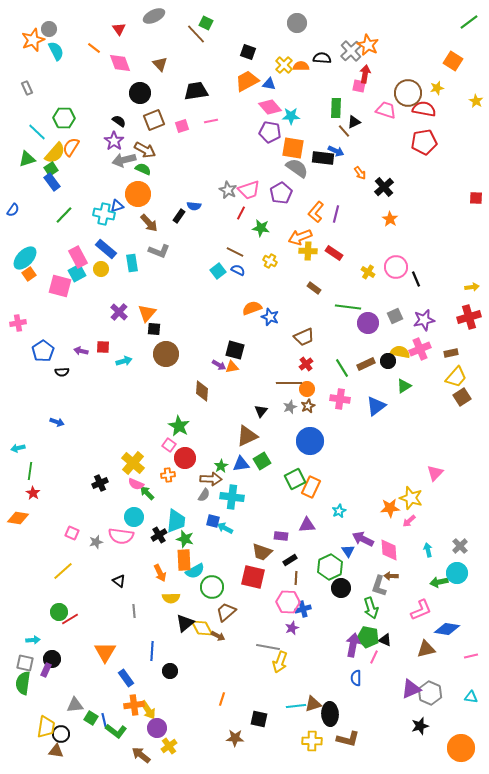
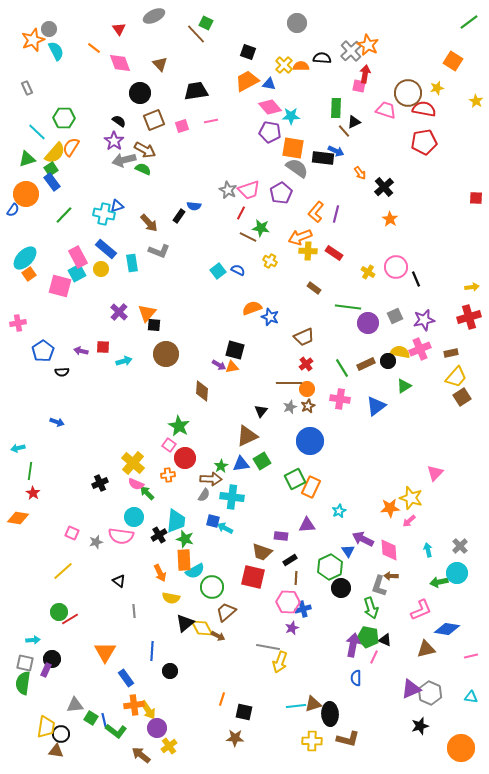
orange circle at (138, 194): moved 112 px left
brown line at (235, 252): moved 13 px right, 15 px up
black square at (154, 329): moved 4 px up
yellow semicircle at (171, 598): rotated 12 degrees clockwise
black square at (259, 719): moved 15 px left, 7 px up
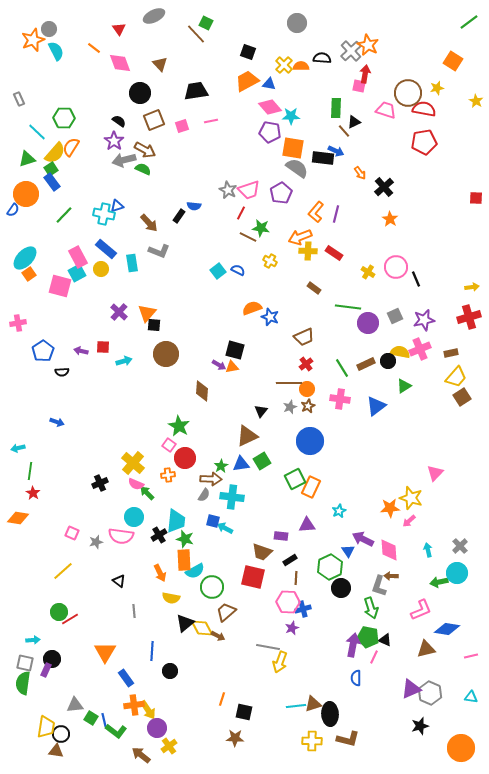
gray rectangle at (27, 88): moved 8 px left, 11 px down
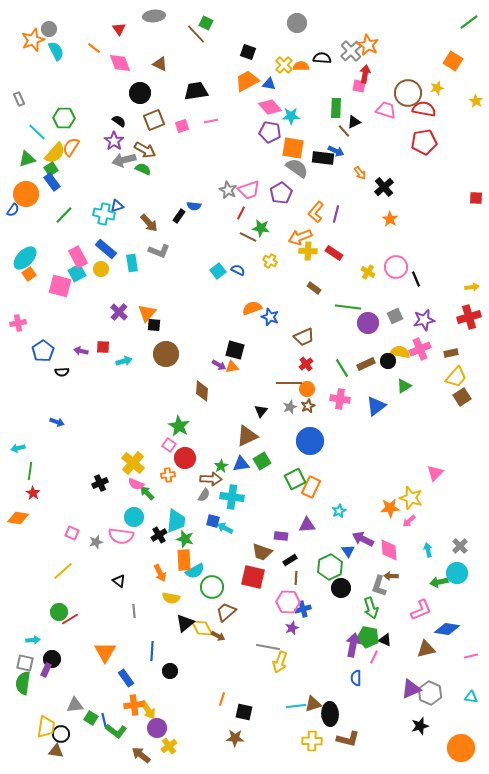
gray ellipse at (154, 16): rotated 20 degrees clockwise
brown triangle at (160, 64): rotated 21 degrees counterclockwise
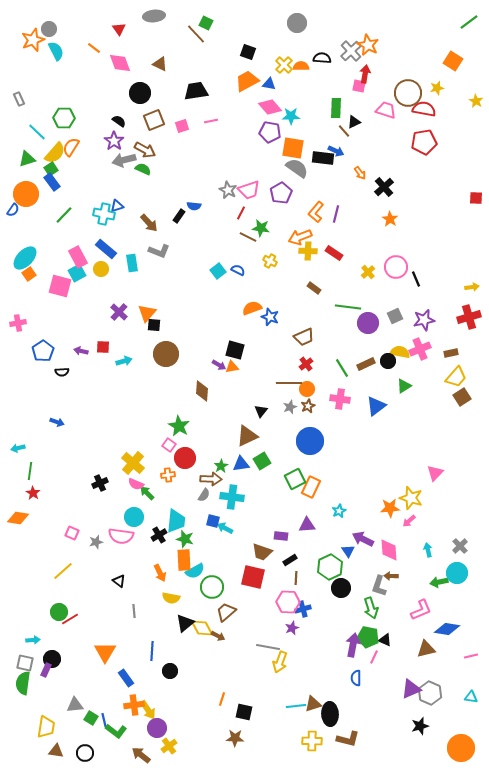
yellow cross at (368, 272): rotated 16 degrees clockwise
black circle at (61, 734): moved 24 px right, 19 px down
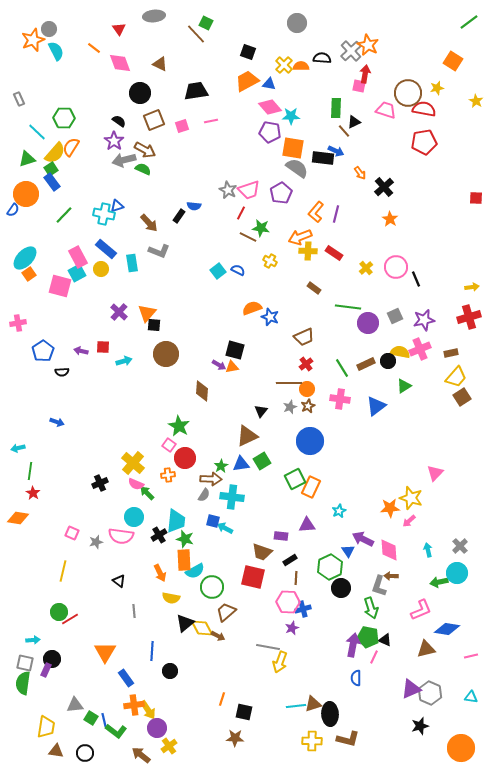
yellow cross at (368, 272): moved 2 px left, 4 px up
yellow line at (63, 571): rotated 35 degrees counterclockwise
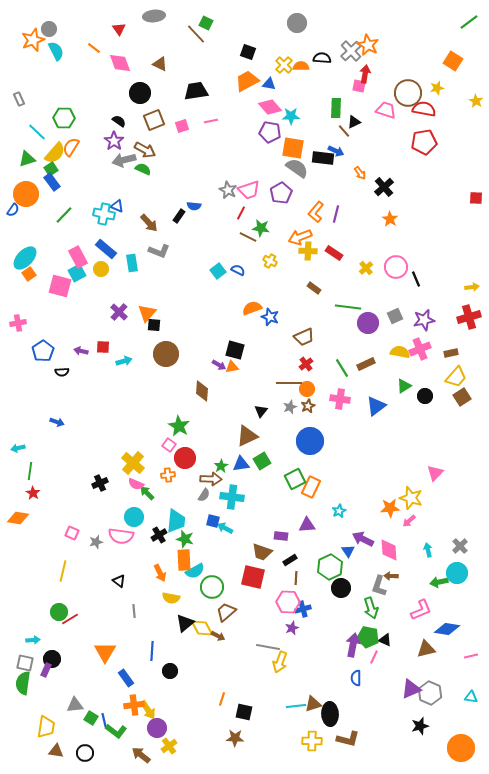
blue triangle at (117, 206): rotated 40 degrees clockwise
black circle at (388, 361): moved 37 px right, 35 px down
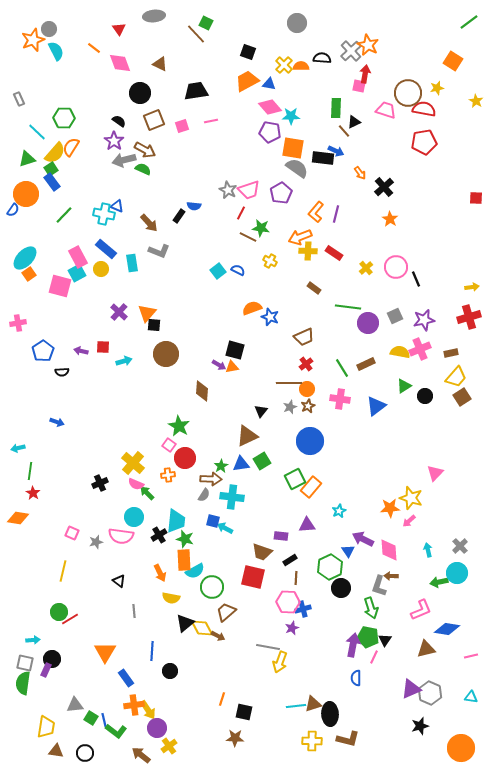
orange rectangle at (311, 487): rotated 15 degrees clockwise
black triangle at (385, 640): rotated 40 degrees clockwise
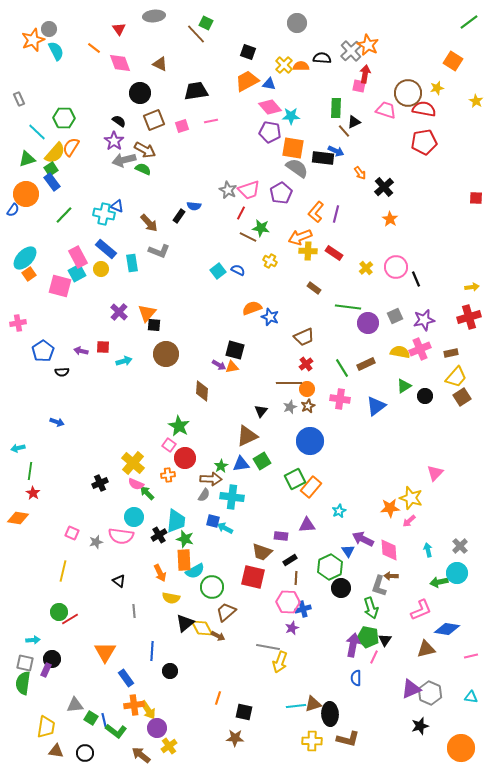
orange line at (222, 699): moved 4 px left, 1 px up
